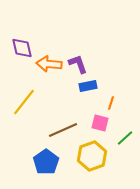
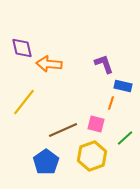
purple L-shape: moved 26 px right
blue rectangle: moved 35 px right; rotated 24 degrees clockwise
pink square: moved 4 px left, 1 px down
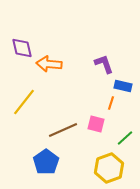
yellow hexagon: moved 17 px right, 12 px down
